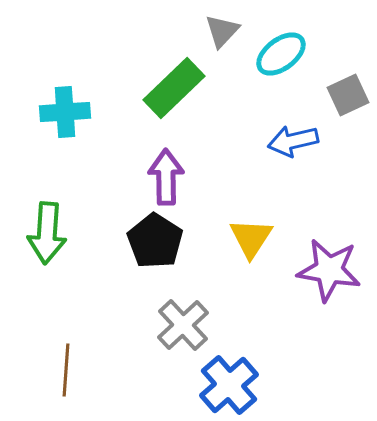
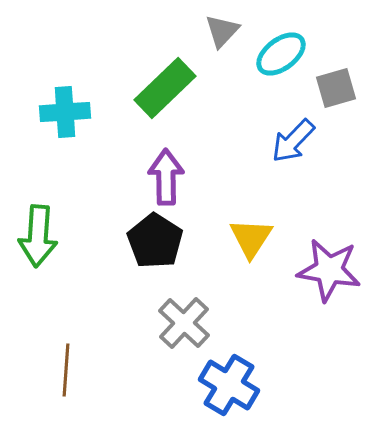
green rectangle: moved 9 px left
gray square: moved 12 px left, 7 px up; rotated 9 degrees clockwise
blue arrow: rotated 33 degrees counterclockwise
green arrow: moved 9 px left, 3 px down
gray cross: moved 1 px right, 2 px up; rotated 4 degrees counterclockwise
blue cross: rotated 18 degrees counterclockwise
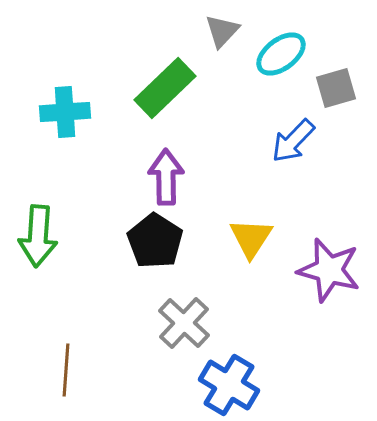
purple star: rotated 6 degrees clockwise
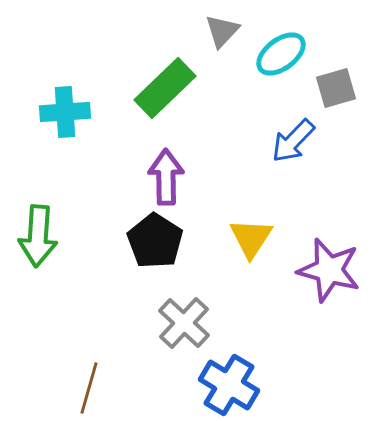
brown line: moved 23 px right, 18 px down; rotated 12 degrees clockwise
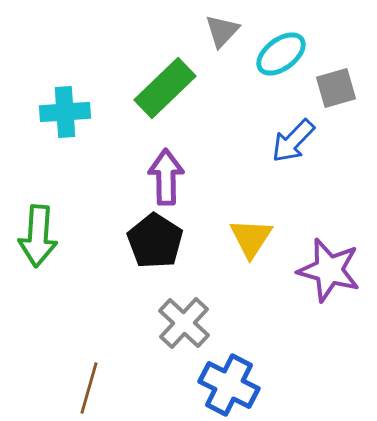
blue cross: rotated 4 degrees counterclockwise
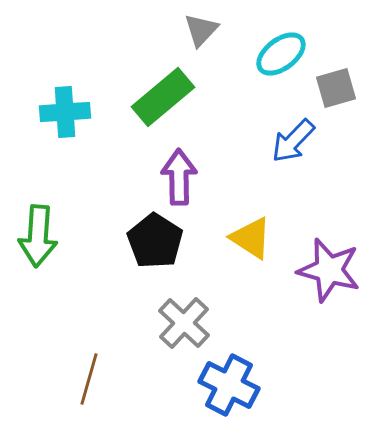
gray triangle: moved 21 px left, 1 px up
green rectangle: moved 2 px left, 9 px down; rotated 4 degrees clockwise
purple arrow: moved 13 px right
yellow triangle: rotated 30 degrees counterclockwise
brown line: moved 9 px up
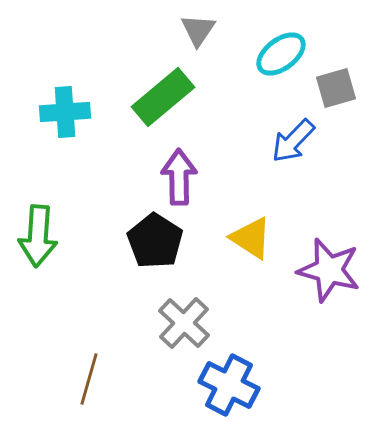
gray triangle: moved 3 px left; rotated 9 degrees counterclockwise
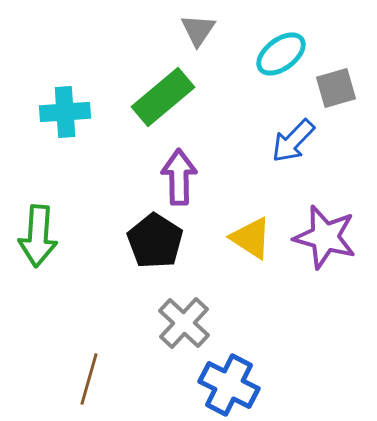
purple star: moved 4 px left, 33 px up
